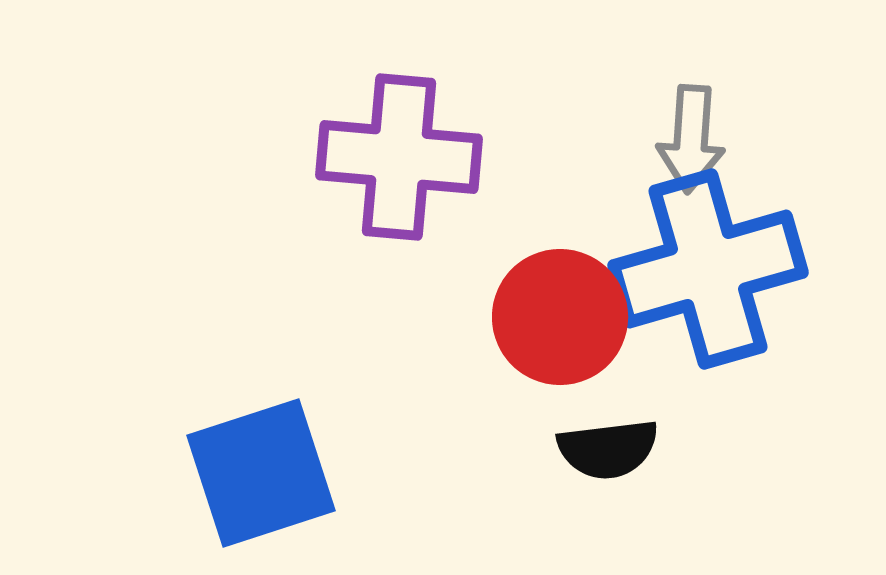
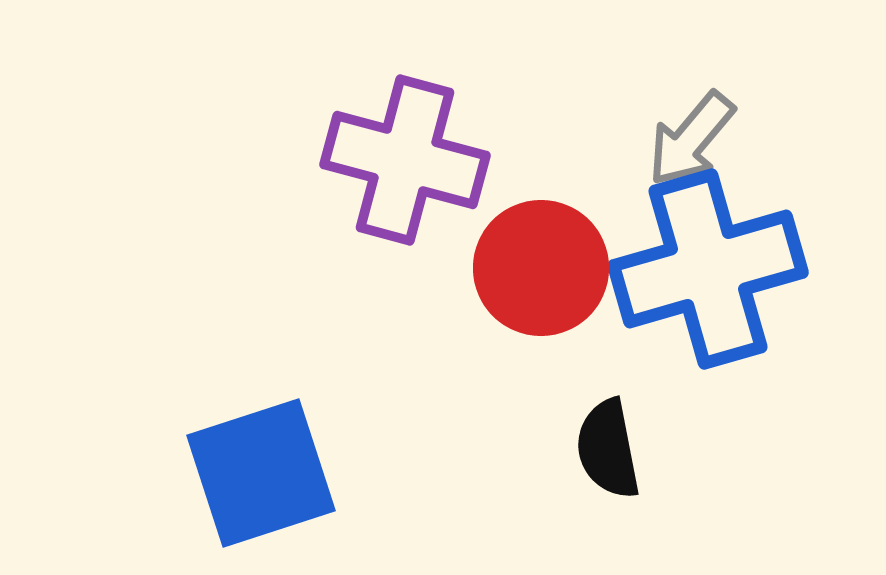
gray arrow: rotated 36 degrees clockwise
purple cross: moved 6 px right, 3 px down; rotated 10 degrees clockwise
red circle: moved 19 px left, 49 px up
black semicircle: rotated 86 degrees clockwise
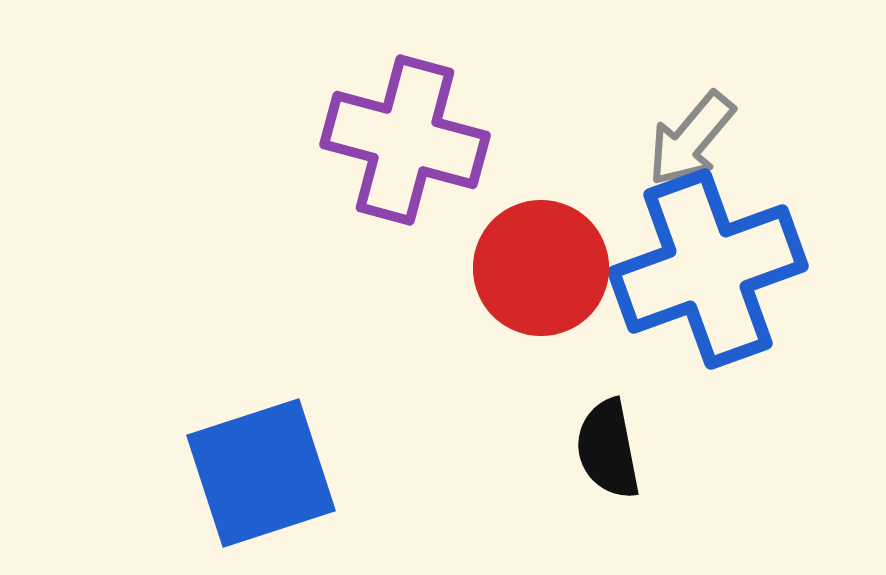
purple cross: moved 20 px up
blue cross: rotated 4 degrees counterclockwise
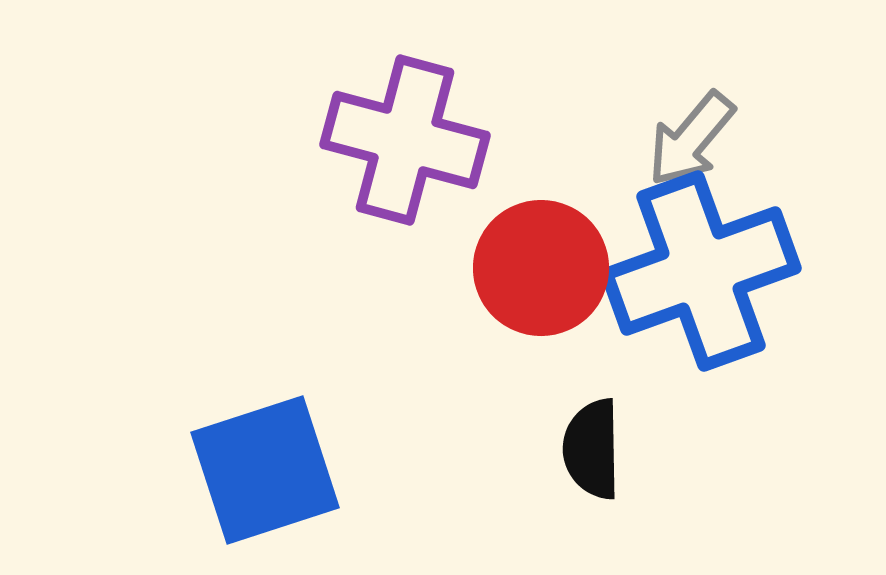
blue cross: moved 7 px left, 2 px down
black semicircle: moved 16 px left; rotated 10 degrees clockwise
blue square: moved 4 px right, 3 px up
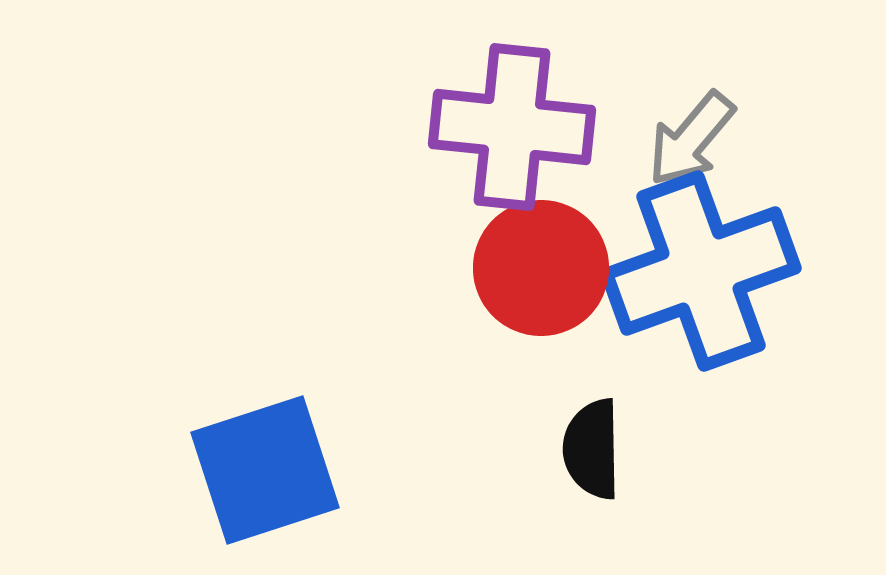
purple cross: moved 107 px right, 13 px up; rotated 9 degrees counterclockwise
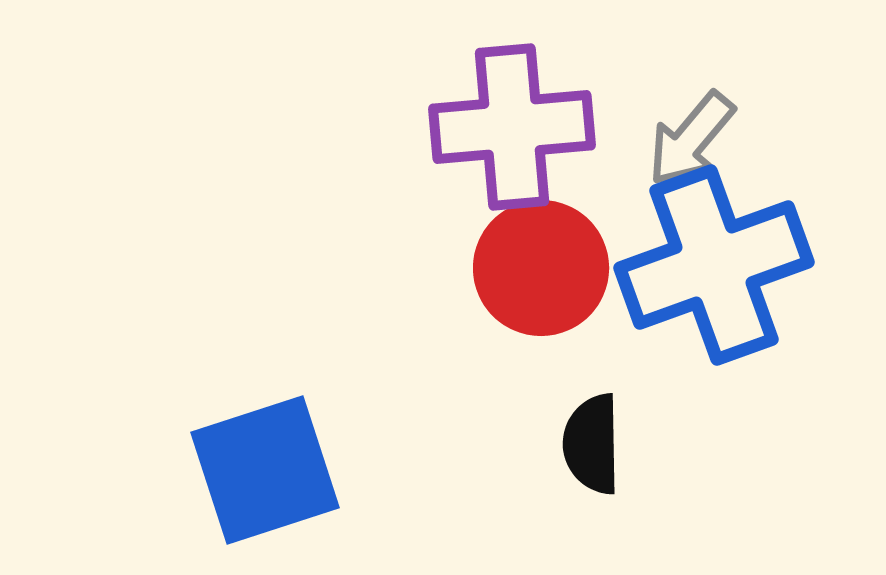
purple cross: rotated 11 degrees counterclockwise
blue cross: moved 13 px right, 6 px up
black semicircle: moved 5 px up
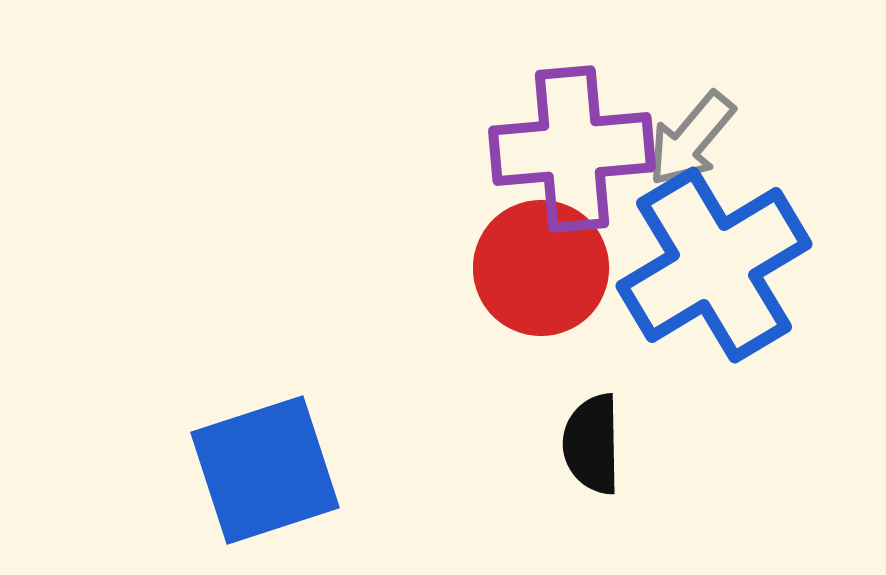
purple cross: moved 60 px right, 22 px down
blue cross: rotated 11 degrees counterclockwise
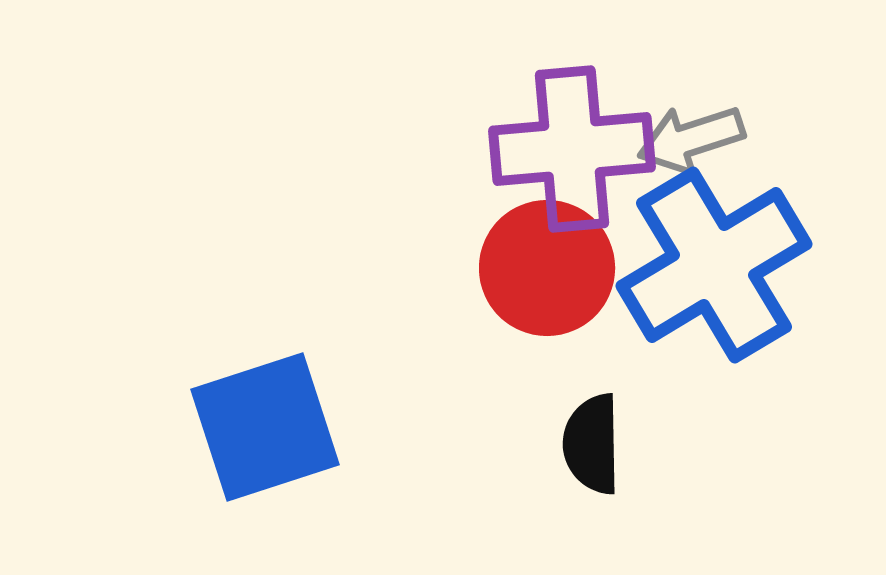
gray arrow: rotated 32 degrees clockwise
red circle: moved 6 px right
blue square: moved 43 px up
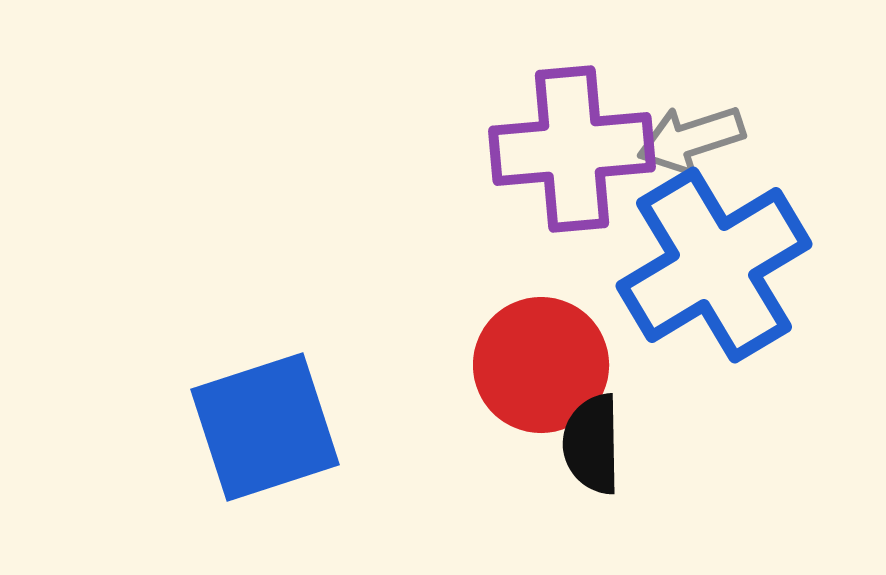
red circle: moved 6 px left, 97 px down
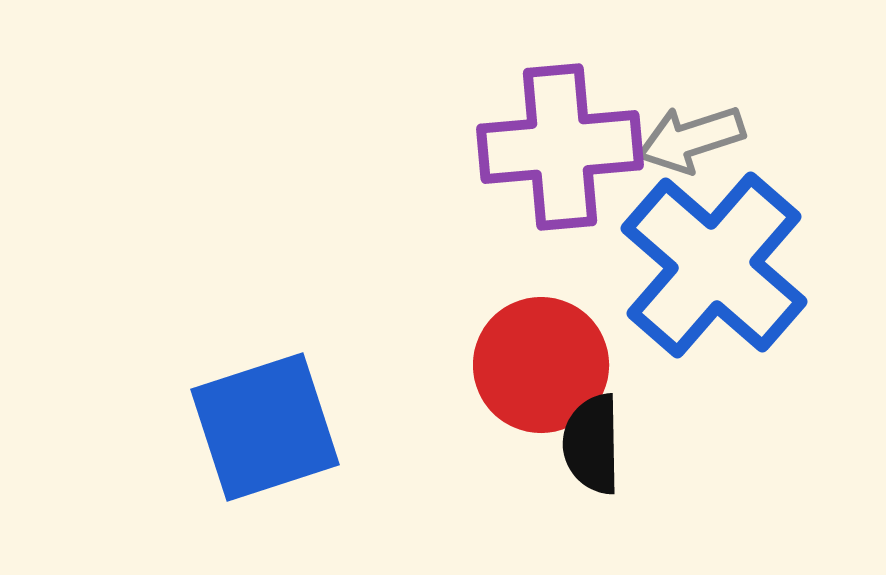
purple cross: moved 12 px left, 2 px up
blue cross: rotated 18 degrees counterclockwise
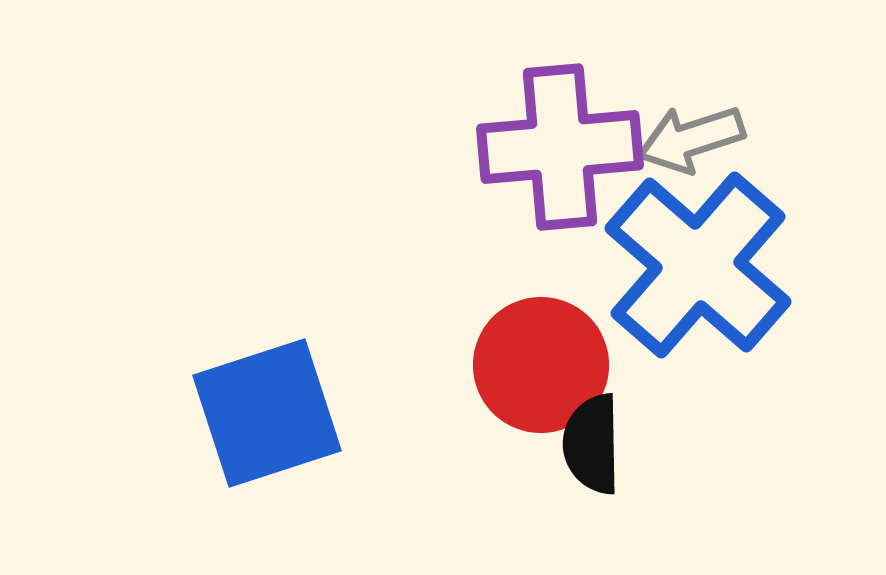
blue cross: moved 16 px left
blue square: moved 2 px right, 14 px up
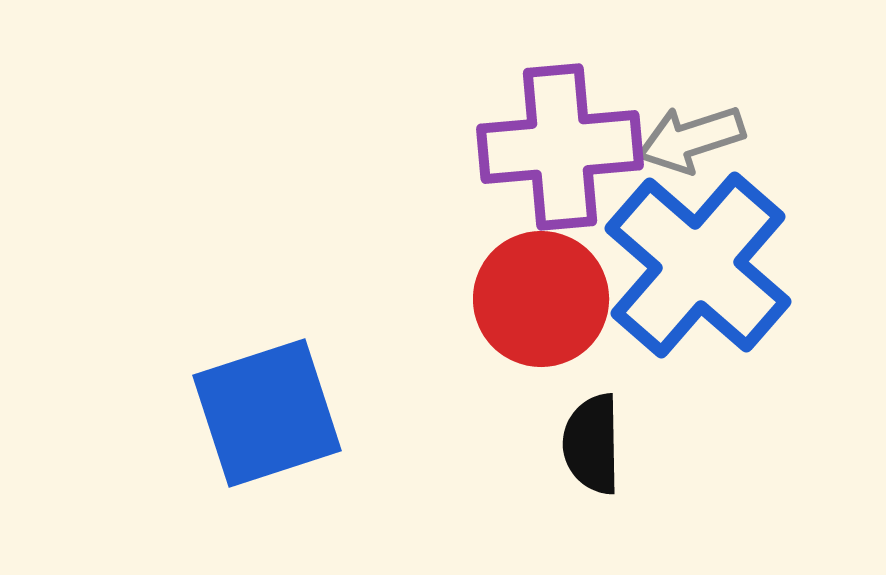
red circle: moved 66 px up
